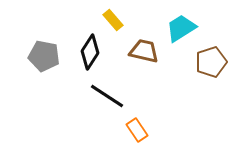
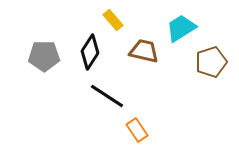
gray pentagon: rotated 12 degrees counterclockwise
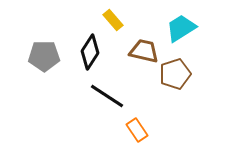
brown pentagon: moved 36 px left, 12 px down
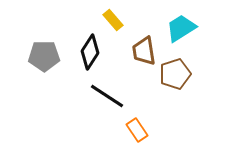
brown trapezoid: rotated 112 degrees counterclockwise
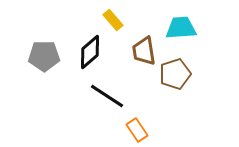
cyan trapezoid: rotated 28 degrees clockwise
black diamond: rotated 16 degrees clockwise
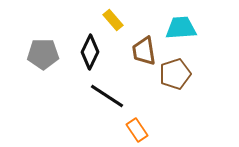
black diamond: rotated 24 degrees counterclockwise
gray pentagon: moved 1 px left, 2 px up
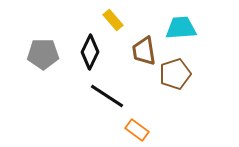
orange rectangle: rotated 20 degrees counterclockwise
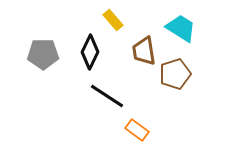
cyan trapezoid: rotated 36 degrees clockwise
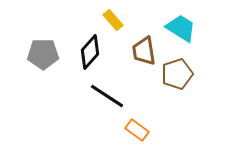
black diamond: rotated 16 degrees clockwise
brown pentagon: moved 2 px right
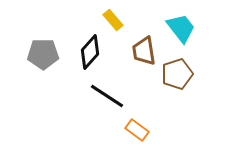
cyan trapezoid: rotated 20 degrees clockwise
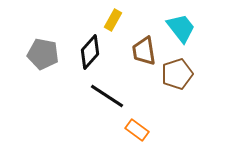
yellow rectangle: rotated 70 degrees clockwise
gray pentagon: rotated 12 degrees clockwise
